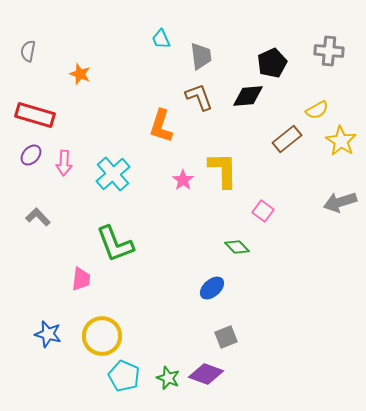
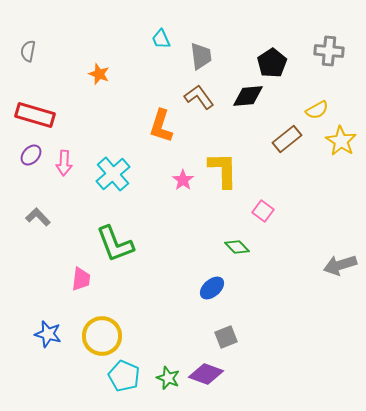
black pentagon: rotated 8 degrees counterclockwise
orange star: moved 19 px right
brown L-shape: rotated 16 degrees counterclockwise
gray arrow: moved 63 px down
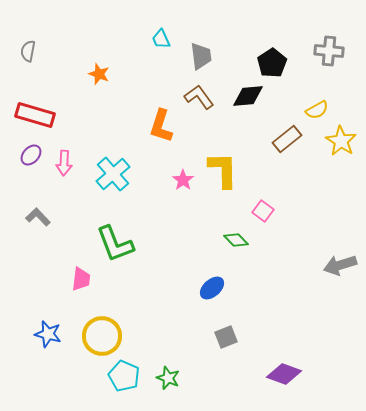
green diamond: moved 1 px left, 7 px up
purple diamond: moved 78 px right
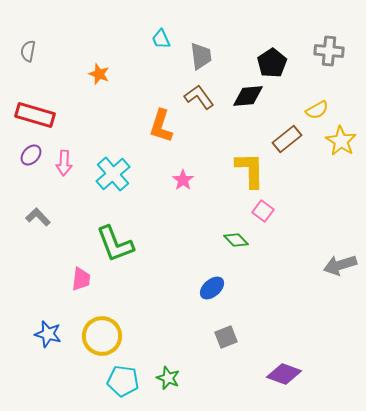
yellow L-shape: moved 27 px right
cyan pentagon: moved 1 px left, 5 px down; rotated 16 degrees counterclockwise
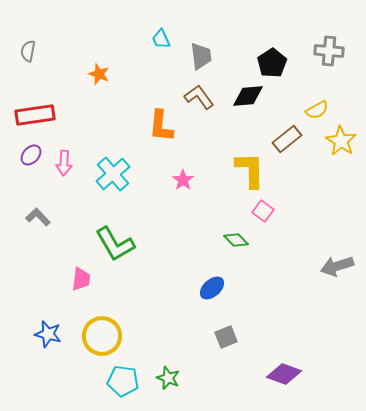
red rectangle: rotated 24 degrees counterclockwise
orange L-shape: rotated 12 degrees counterclockwise
green L-shape: rotated 9 degrees counterclockwise
gray arrow: moved 3 px left, 1 px down
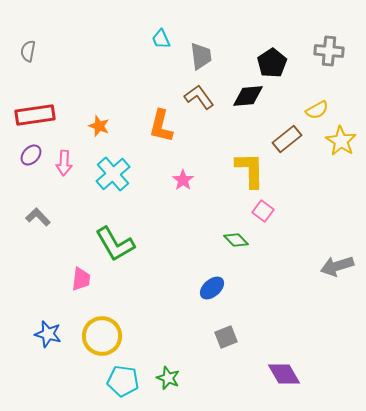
orange star: moved 52 px down
orange L-shape: rotated 8 degrees clockwise
purple diamond: rotated 40 degrees clockwise
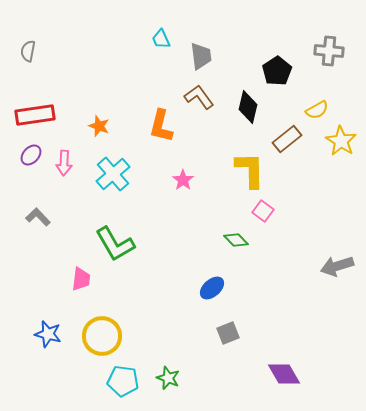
black pentagon: moved 5 px right, 8 px down
black diamond: moved 11 px down; rotated 72 degrees counterclockwise
gray square: moved 2 px right, 4 px up
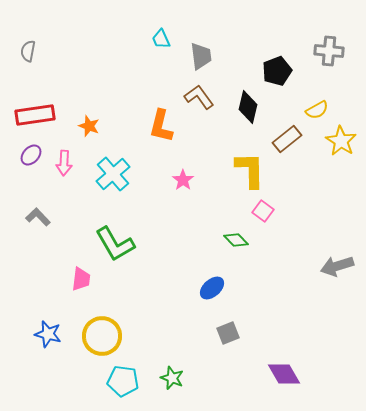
black pentagon: rotated 12 degrees clockwise
orange star: moved 10 px left
green star: moved 4 px right
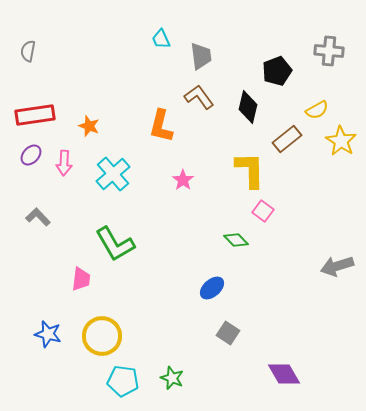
gray square: rotated 35 degrees counterclockwise
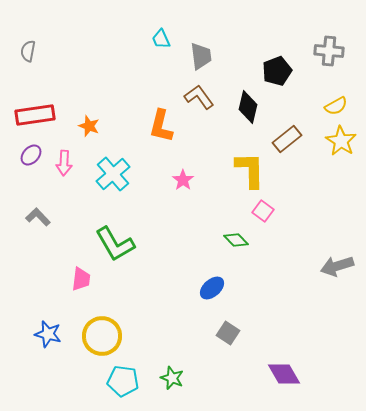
yellow semicircle: moved 19 px right, 4 px up
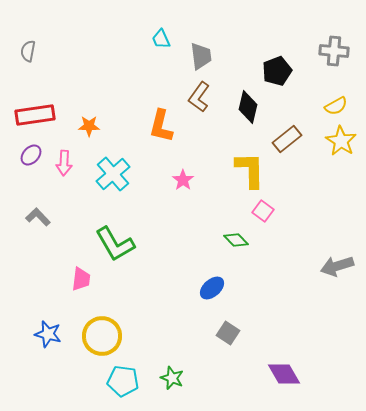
gray cross: moved 5 px right
brown L-shape: rotated 108 degrees counterclockwise
orange star: rotated 20 degrees counterclockwise
